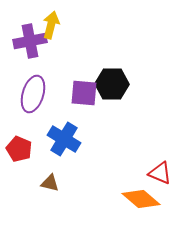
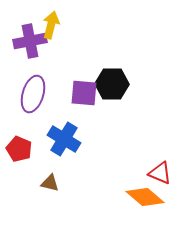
orange diamond: moved 4 px right, 2 px up
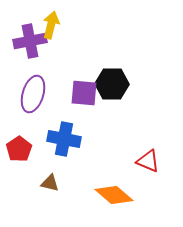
blue cross: rotated 20 degrees counterclockwise
red pentagon: rotated 15 degrees clockwise
red triangle: moved 12 px left, 12 px up
orange diamond: moved 31 px left, 2 px up
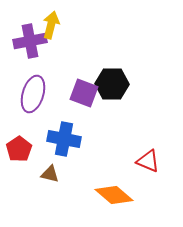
purple square: rotated 16 degrees clockwise
brown triangle: moved 9 px up
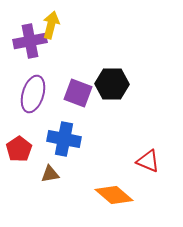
purple square: moved 6 px left
brown triangle: rotated 24 degrees counterclockwise
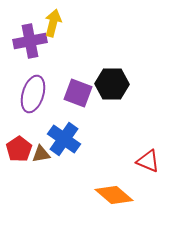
yellow arrow: moved 2 px right, 2 px up
blue cross: rotated 24 degrees clockwise
brown triangle: moved 9 px left, 20 px up
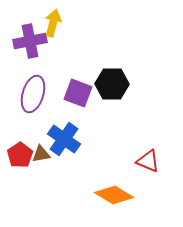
red pentagon: moved 1 px right, 6 px down
orange diamond: rotated 9 degrees counterclockwise
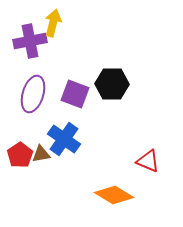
purple square: moved 3 px left, 1 px down
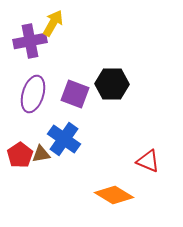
yellow arrow: rotated 16 degrees clockwise
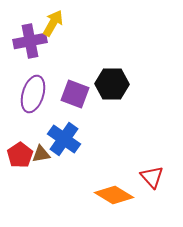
red triangle: moved 4 px right, 16 px down; rotated 25 degrees clockwise
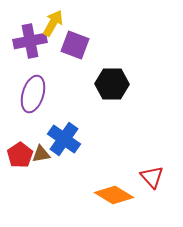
purple square: moved 49 px up
